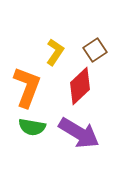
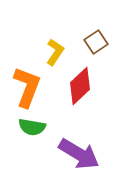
brown square: moved 1 px right, 8 px up
purple arrow: moved 21 px down
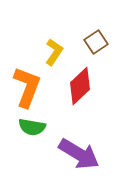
yellow L-shape: moved 1 px left
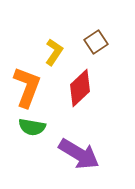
red diamond: moved 2 px down
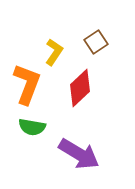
orange L-shape: moved 3 px up
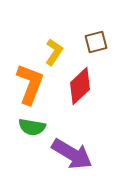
brown square: rotated 20 degrees clockwise
orange L-shape: moved 3 px right
red diamond: moved 2 px up
purple arrow: moved 7 px left
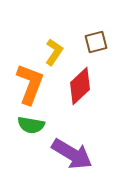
green semicircle: moved 1 px left, 2 px up
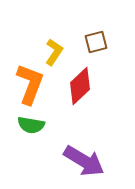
purple arrow: moved 12 px right, 7 px down
